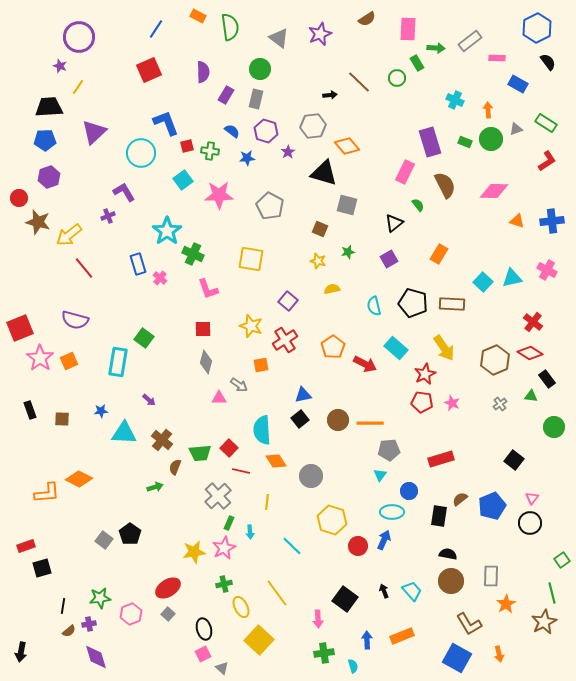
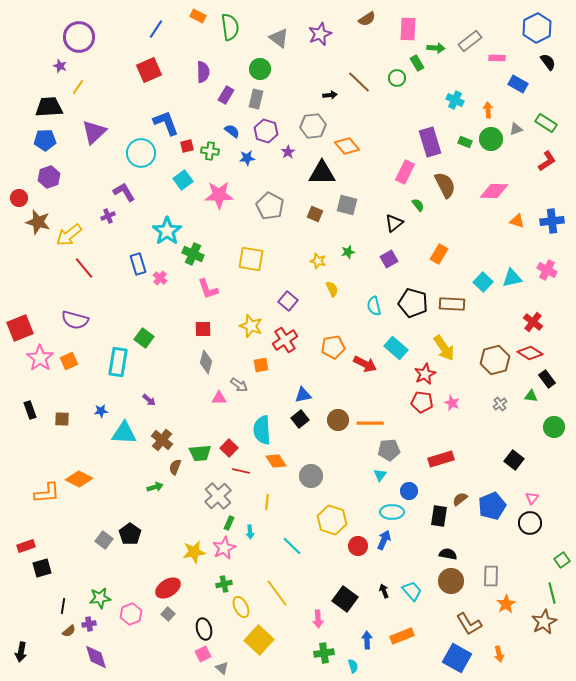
black triangle at (324, 173): moved 2 px left; rotated 16 degrees counterclockwise
brown square at (320, 229): moved 5 px left, 15 px up
yellow semicircle at (332, 289): rotated 77 degrees clockwise
orange pentagon at (333, 347): rotated 25 degrees clockwise
brown hexagon at (495, 360): rotated 8 degrees clockwise
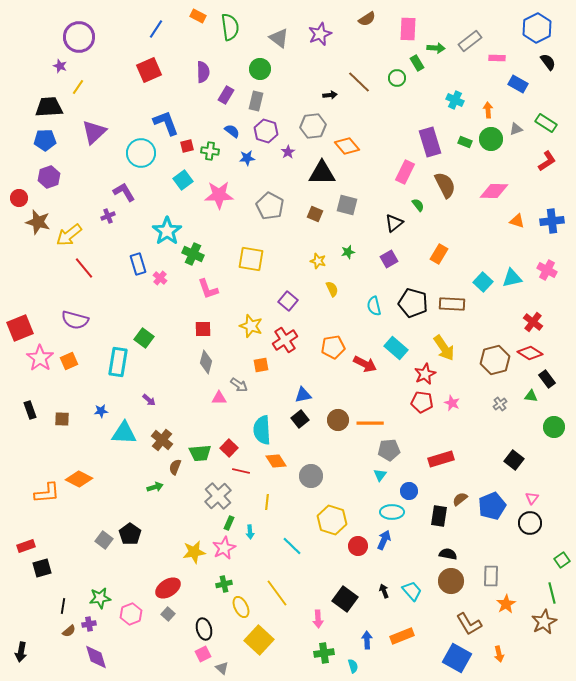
gray rectangle at (256, 99): moved 2 px down
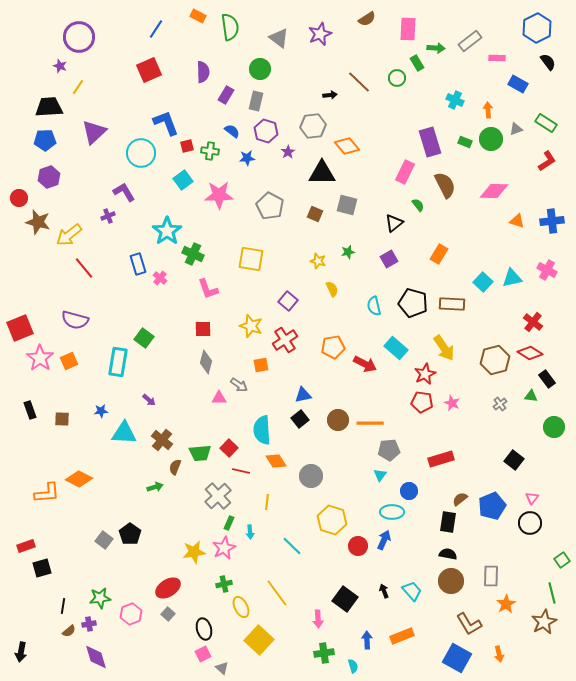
black rectangle at (439, 516): moved 9 px right, 6 px down
